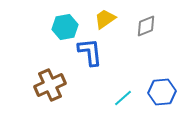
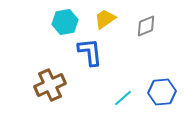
cyan hexagon: moved 5 px up
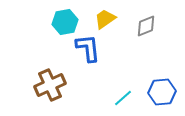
blue L-shape: moved 2 px left, 4 px up
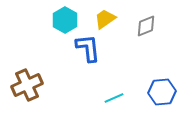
cyan hexagon: moved 2 px up; rotated 20 degrees counterclockwise
brown cross: moved 23 px left
cyan line: moved 9 px left; rotated 18 degrees clockwise
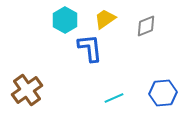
blue L-shape: moved 2 px right
brown cross: moved 5 px down; rotated 12 degrees counterclockwise
blue hexagon: moved 1 px right, 1 px down
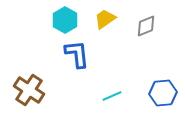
blue L-shape: moved 13 px left, 6 px down
brown cross: moved 2 px right; rotated 20 degrees counterclockwise
cyan line: moved 2 px left, 2 px up
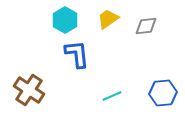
yellow trapezoid: moved 3 px right
gray diamond: rotated 15 degrees clockwise
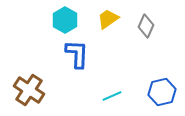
gray diamond: rotated 60 degrees counterclockwise
blue L-shape: rotated 8 degrees clockwise
blue hexagon: moved 1 px left, 1 px up; rotated 8 degrees counterclockwise
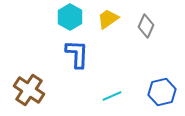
cyan hexagon: moved 5 px right, 3 px up
